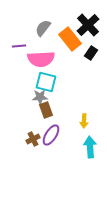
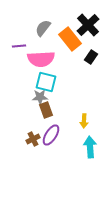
black rectangle: moved 4 px down
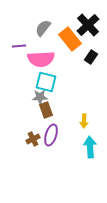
purple ellipse: rotated 15 degrees counterclockwise
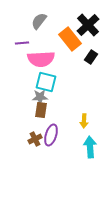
gray semicircle: moved 4 px left, 7 px up
purple line: moved 3 px right, 3 px up
brown rectangle: moved 5 px left; rotated 28 degrees clockwise
brown cross: moved 2 px right
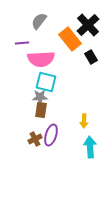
black rectangle: rotated 64 degrees counterclockwise
